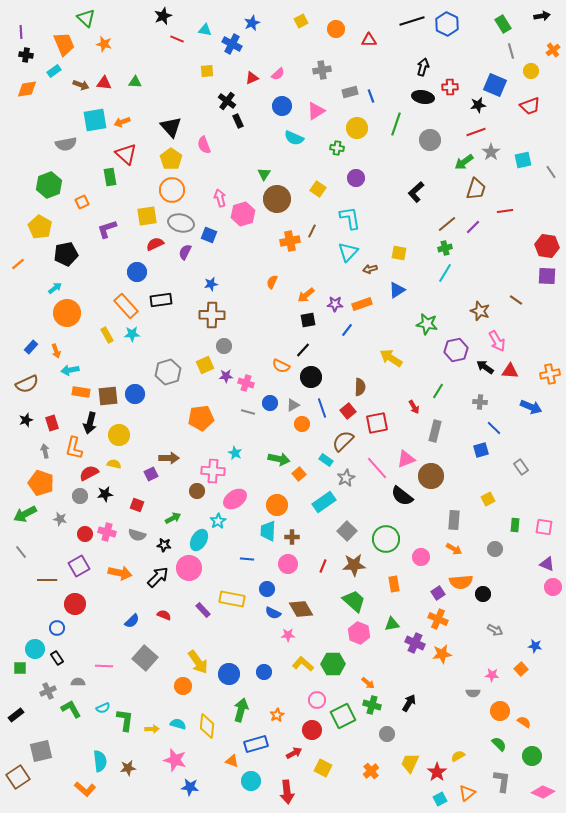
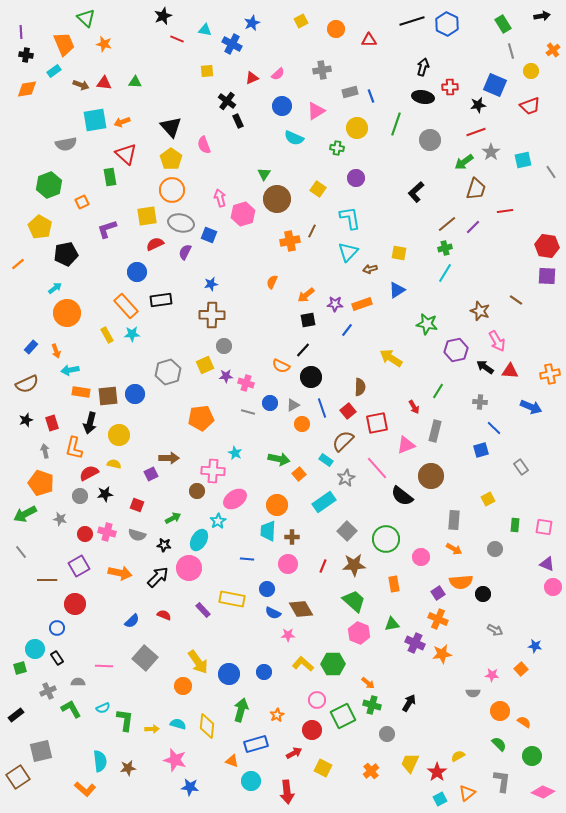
pink triangle at (406, 459): moved 14 px up
green square at (20, 668): rotated 16 degrees counterclockwise
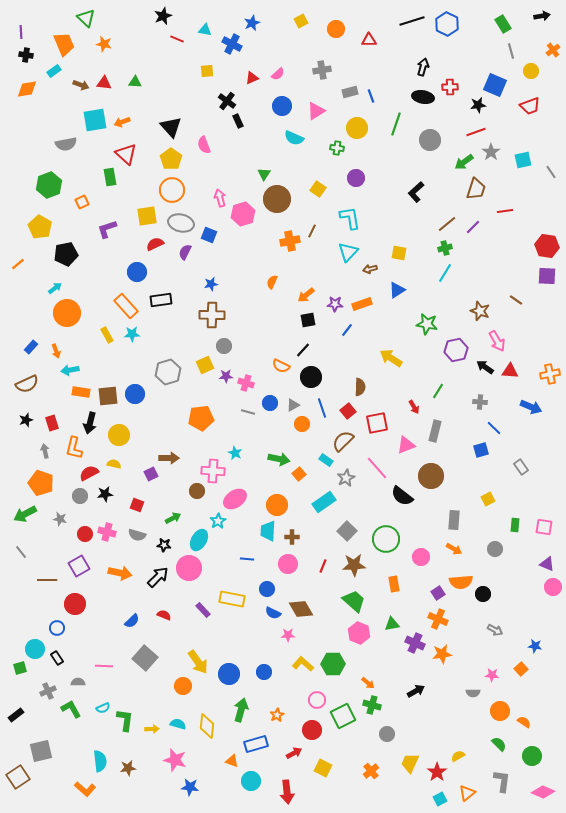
black arrow at (409, 703): moved 7 px right, 12 px up; rotated 30 degrees clockwise
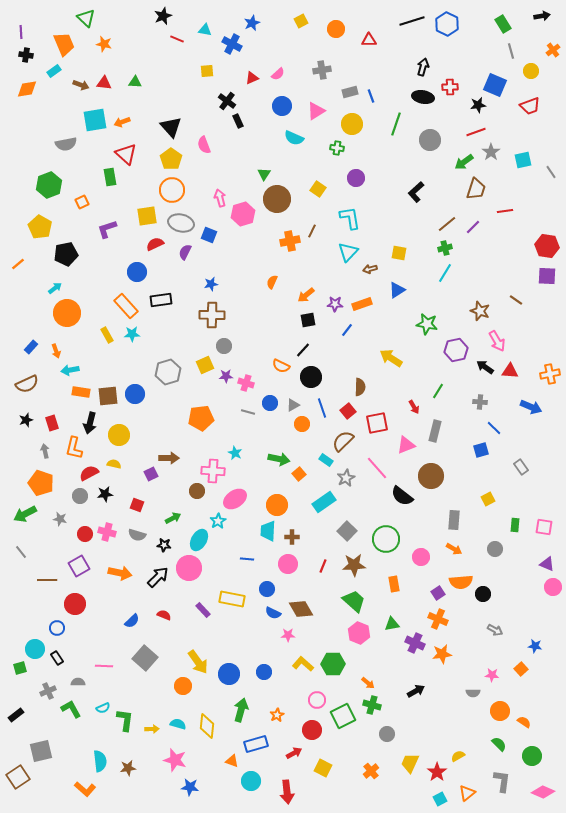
yellow circle at (357, 128): moved 5 px left, 4 px up
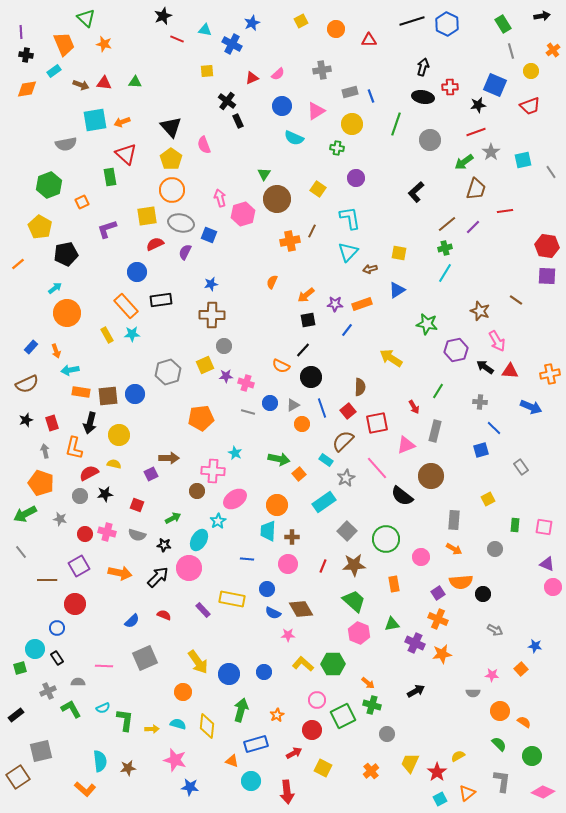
gray square at (145, 658): rotated 25 degrees clockwise
orange circle at (183, 686): moved 6 px down
